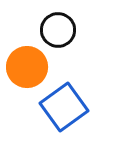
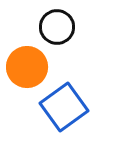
black circle: moved 1 px left, 3 px up
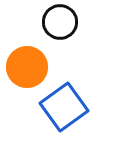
black circle: moved 3 px right, 5 px up
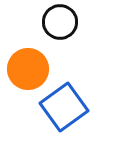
orange circle: moved 1 px right, 2 px down
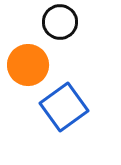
orange circle: moved 4 px up
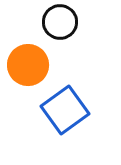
blue square: moved 1 px right, 3 px down
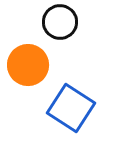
blue square: moved 6 px right, 2 px up; rotated 21 degrees counterclockwise
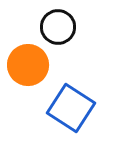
black circle: moved 2 px left, 5 px down
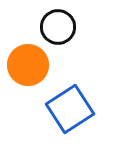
blue square: moved 1 px left, 1 px down; rotated 24 degrees clockwise
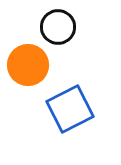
blue square: rotated 6 degrees clockwise
